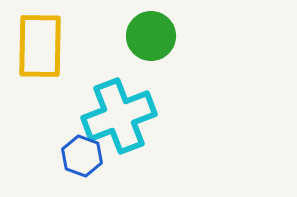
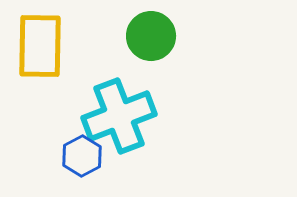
blue hexagon: rotated 12 degrees clockwise
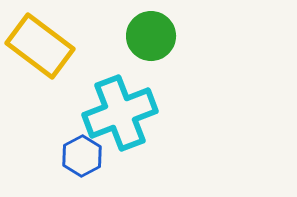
yellow rectangle: rotated 54 degrees counterclockwise
cyan cross: moved 1 px right, 3 px up
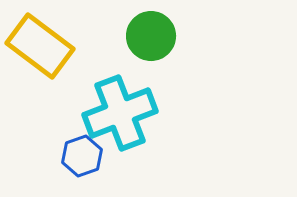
blue hexagon: rotated 9 degrees clockwise
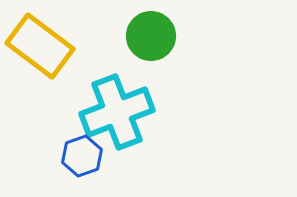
cyan cross: moved 3 px left, 1 px up
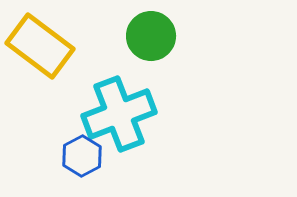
cyan cross: moved 2 px right, 2 px down
blue hexagon: rotated 9 degrees counterclockwise
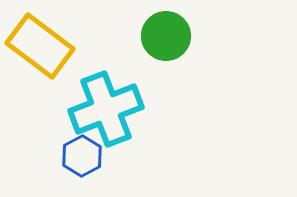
green circle: moved 15 px right
cyan cross: moved 13 px left, 5 px up
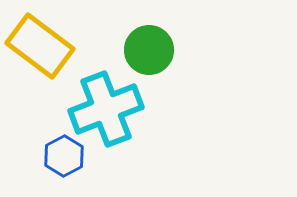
green circle: moved 17 px left, 14 px down
blue hexagon: moved 18 px left
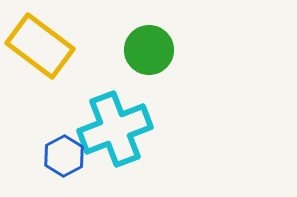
cyan cross: moved 9 px right, 20 px down
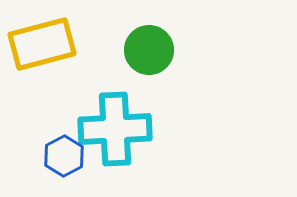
yellow rectangle: moved 2 px right, 2 px up; rotated 52 degrees counterclockwise
cyan cross: rotated 18 degrees clockwise
